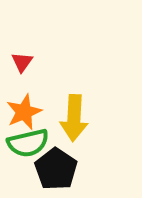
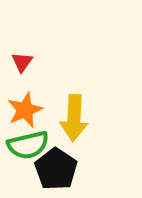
orange star: moved 1 px right, 2 px up
green semicircle: moved 2 px down
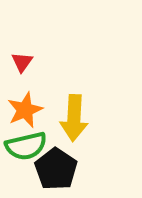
green semicircle: moved 2 px left, 1 px down
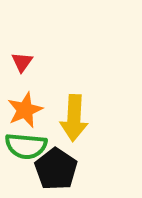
green semicircle: rotated 18 degrees clockwise
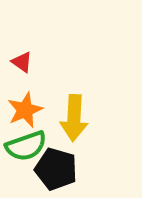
red triangle: rotated 30 degrees counterclockwise
green semicircle: rotated 24 degrees counterclockwise
black pentagon: rotated 18 degrees counterclockwise
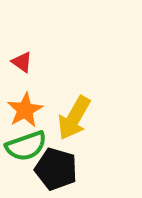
orange star: rotated 6 degrees counterclockwise
yellow arrow: rotated 27 degrees clockwise
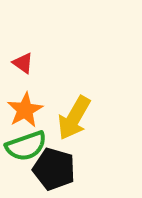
red triangle: moved 1 px right, 1 px down
black pentagon: moved 2 px left
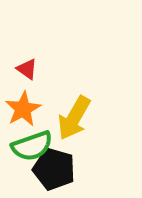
red triangle: moved 4 px right, 6 px down
orange star: moved 2 px left, 1 px up
green semicircle: moved 6 px right
